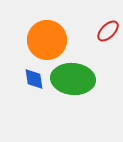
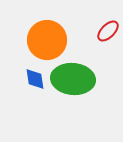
blue diamond: moved 1 px right
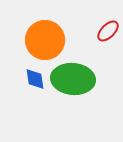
orange circle: moved 2 px left
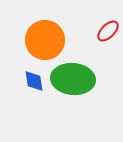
blue diamond: moved 1 px left, 2 px down
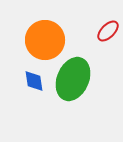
green ellipse: rotated 72 degrees counterclockwise
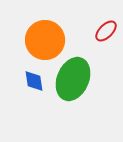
red ellipse: moved 2 px left
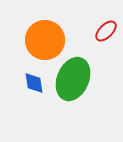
blue diamond: moved 2 px down
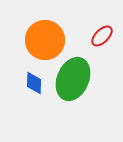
red ellipse: moved 4 px left, 5 px down
blue diamond: rotated 10 degrees clockwise
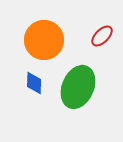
orange circle: moved 1 px left
green ellipse: moved 5 px right, 8 px down
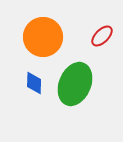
orange circle: moved 1 px left, 3 px up
green ellipse: moved 3 px left, 3 px up
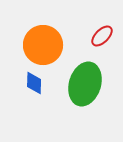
orange circle: moved 8 px down
green ellipse: moved 10 px right; rotated 6 degrees counterclockwise
